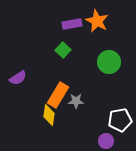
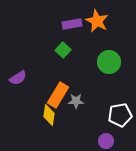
white pentagon: moved 5 px up
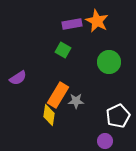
green square: rotated 14 degrees counterclockwise
white pentagon: moved 2 px left, 1 px down; rotated 15 degrees counterclockwise
purple circle: moved 1 px left
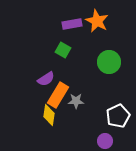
purple semicircle: moved 28 px right, 1 px down
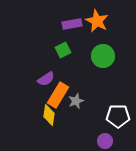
green square: rotated 35 degrees clockwise
green circle: moved 6 px left, 6 px up
gray star: rotated 21 degrees counterclockwise
white pentagon: rotated 25 degrees clockwise
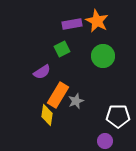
green square: moved 1 px left, 1 px up
purple semicircle: moved 4 px left, 7 px up
yellow diamond: moved 2 px left
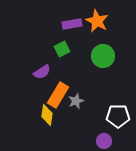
purple circle: moved 1 px left
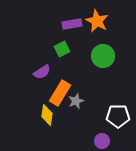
orange rectangle: moved 2 px right, 2 px up
purple circle: moved 2 px left
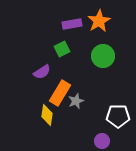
orange star: moved 2 px right; rotated 15 degrees clockwise
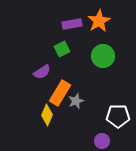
yellow diamond: rotated 15 degrees clockwise
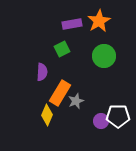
green circle: moved 1 px right
purple semicircle: rotated 54 degrees counterclockwise
purple circle: moved 1 px left, 20 px up
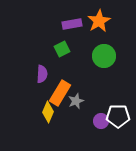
purple semicircle: moved 2 px down
yellow diamond: moved 1 px right, 3 px up
